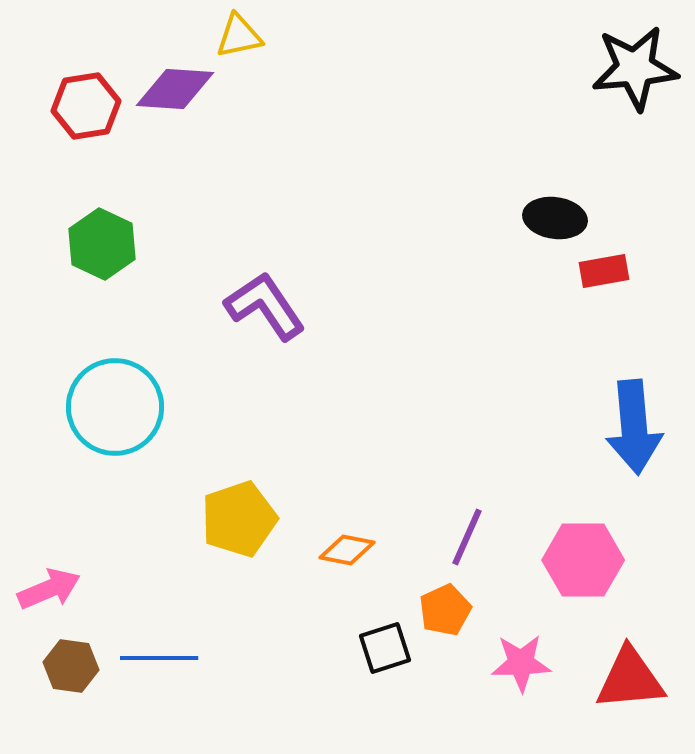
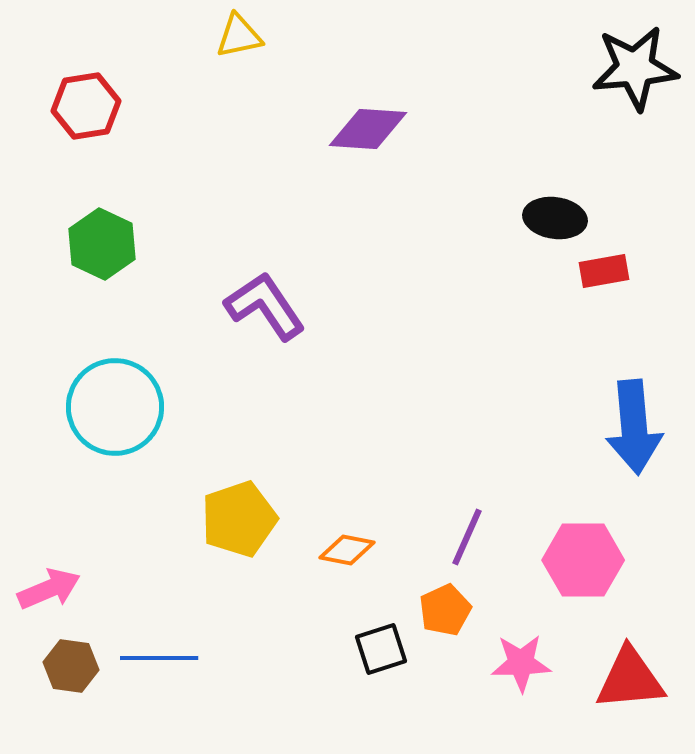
purple diamond: moved 193 px right, 40 px down
black square: moved 4 px left, 1 px down
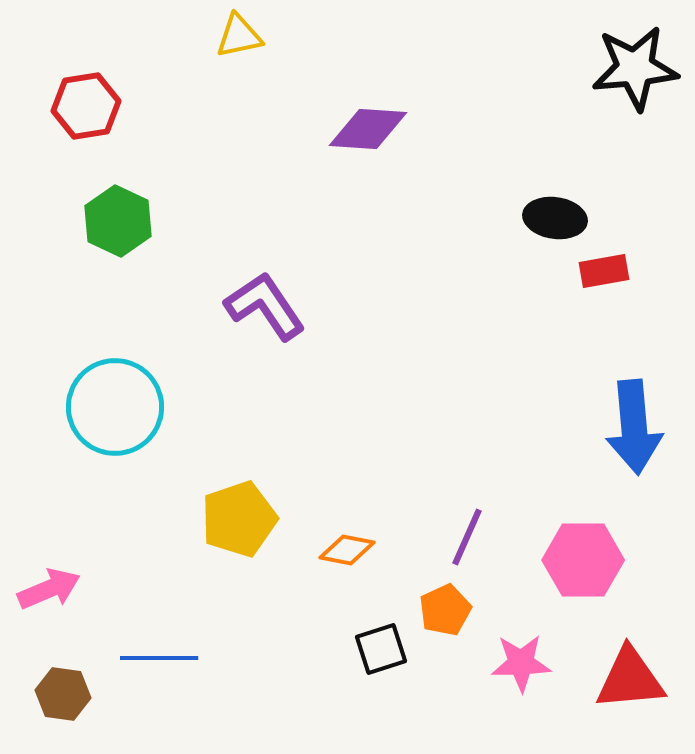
green hexagon: moved 16 px right, 23 px up
brown hexagon: moved 8 px left, 28 px down
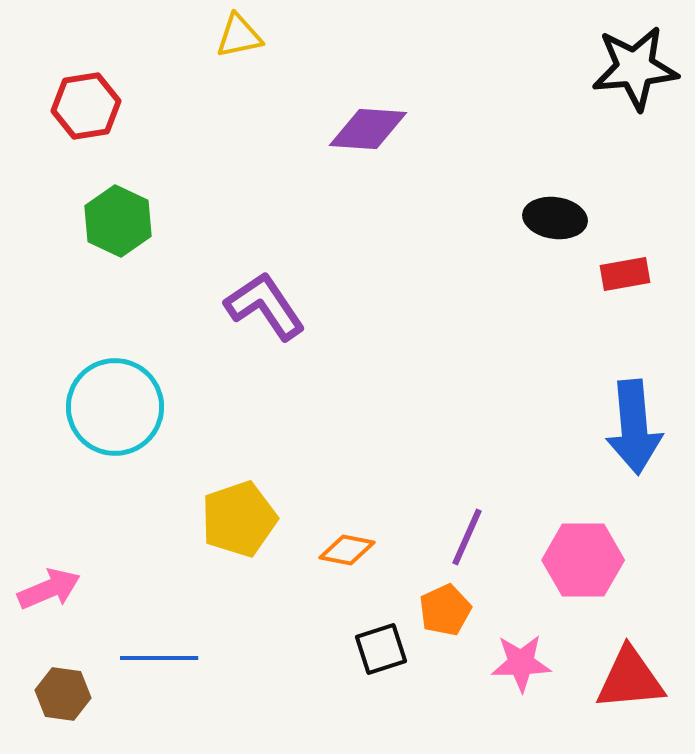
red rectangle: moved 21 px right, 3 px down
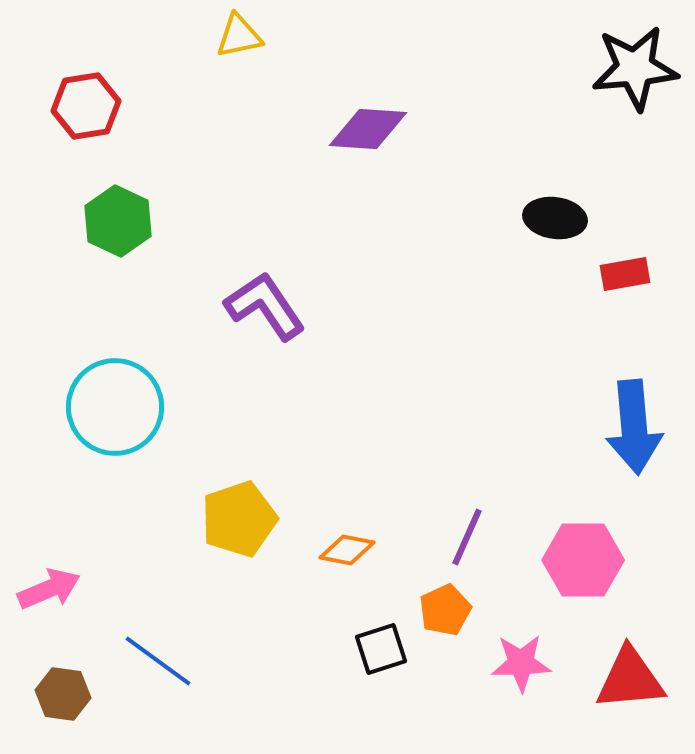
blue line: moved 1 px left, 3 px down; rotated 36 degrees clockwise
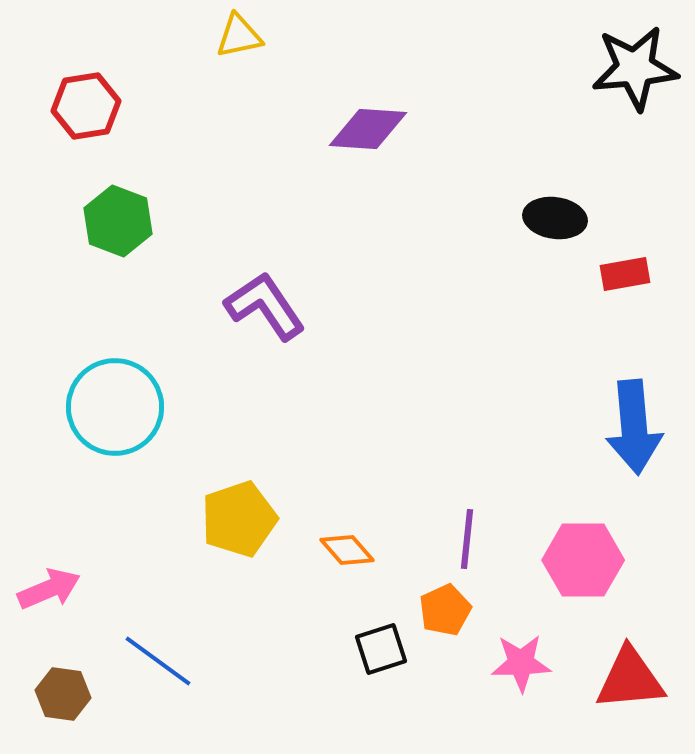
green hexagon: rotated 4 degrees counterclockwise
purple line: moved 2 px down; rotated 18 degrees counterclockwise
orange diamond: rotated 38 degrees clockwise
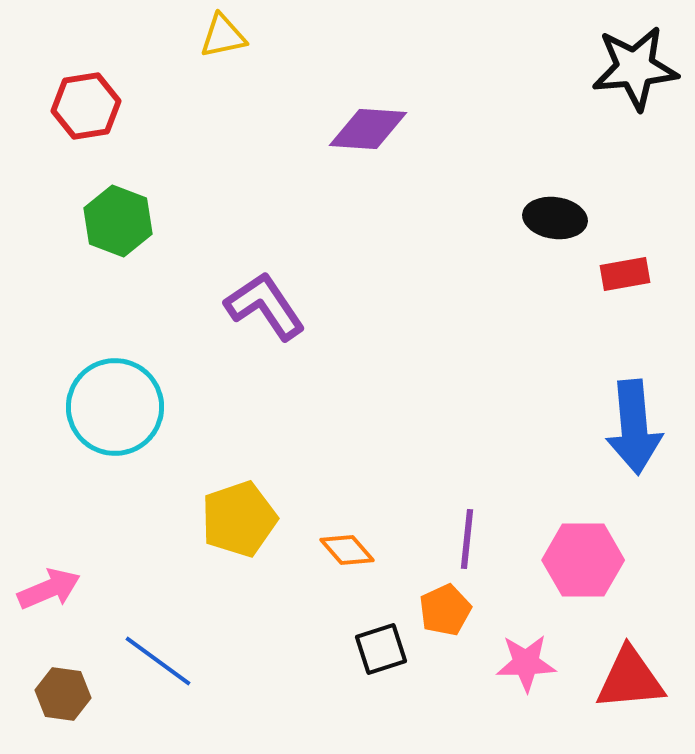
yellow triangle: moved 16 px left
pink star: moved 5 px right
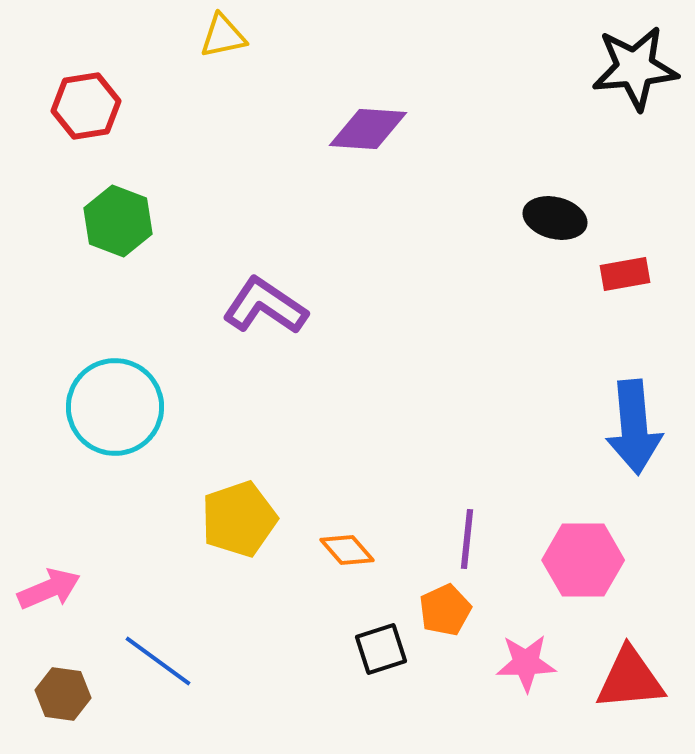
black ellipse: rotated 6 degrees clockwise
purple L-shape: rotated 22 degrees counterclockwise
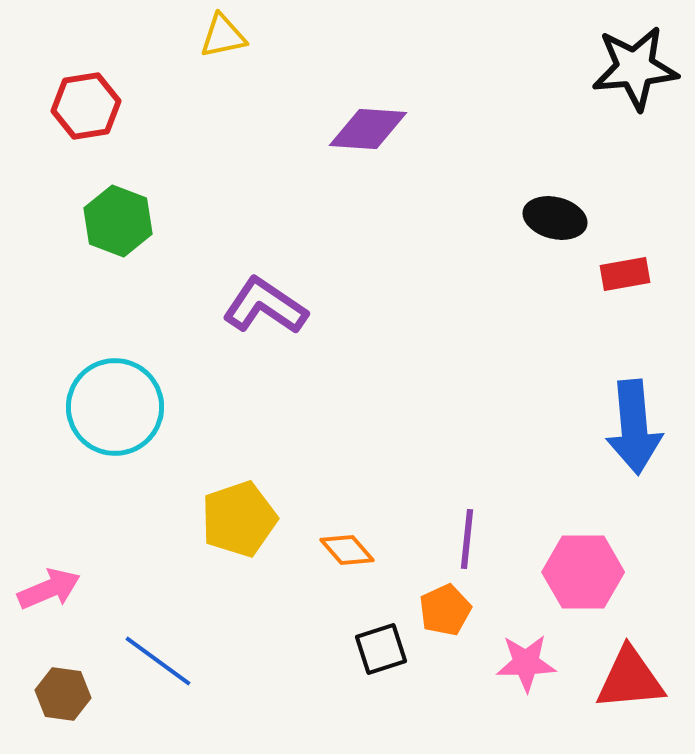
pink hexagon: moved 12 px down
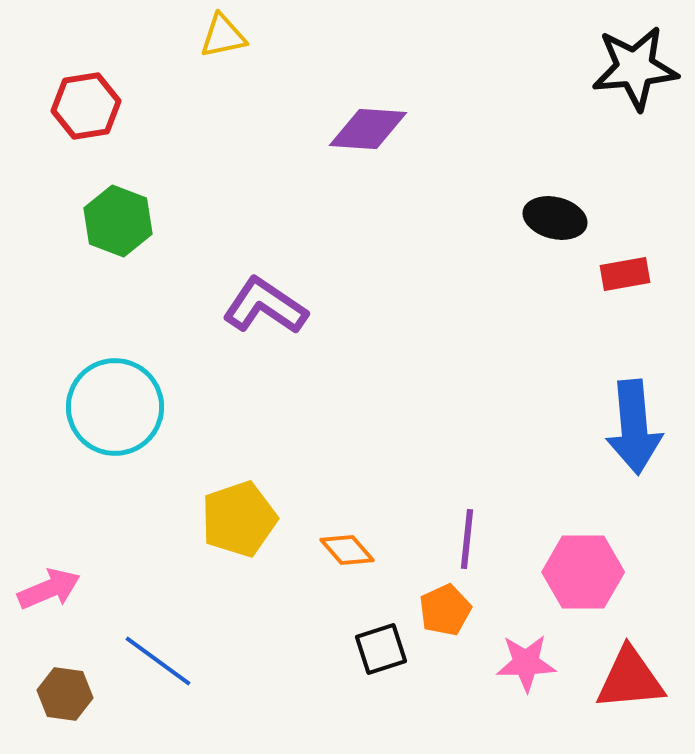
brown hexagon: moved 2 px right
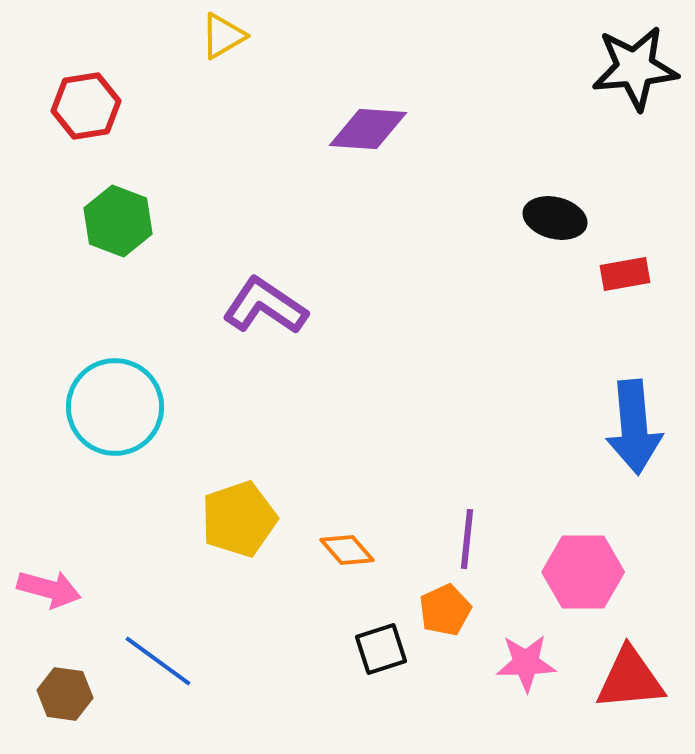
yellow triangle: rotated 18 degrees counterclockwise
pink arrow: rotated 38 degrees clockwise
